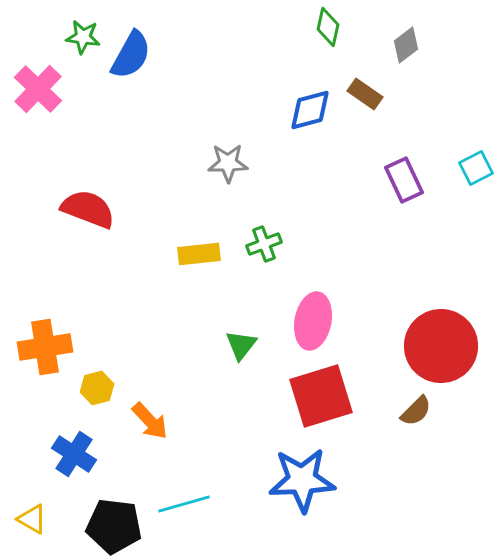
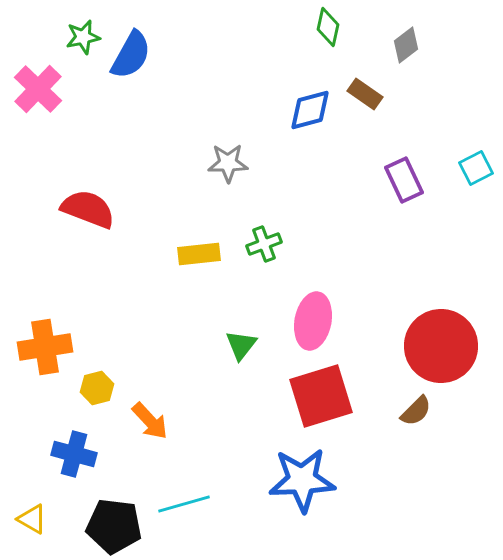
green star: rotated 20 degrees counterclockwise
blue cross: rotated 18 degrees counterclockwise
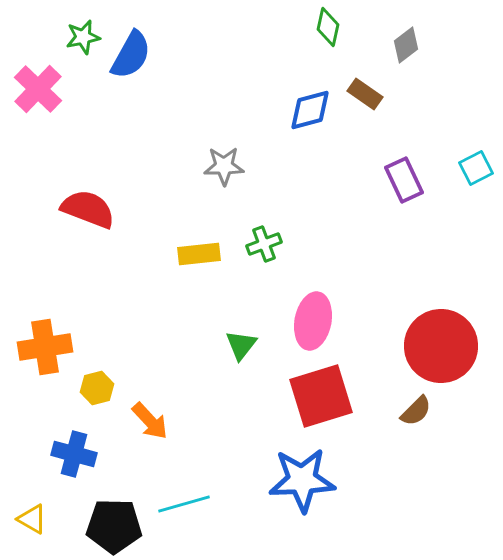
gray star: moved 4 px left, 3 px down
black pentagon: rotated 6 degrees counterclockwise
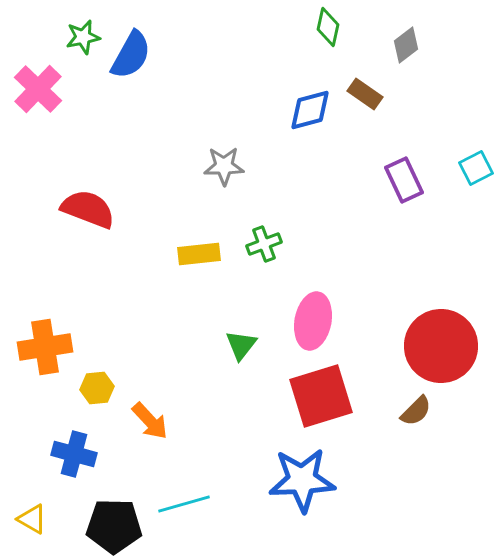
yellow hexagon: rotated 8 degrees clockwise
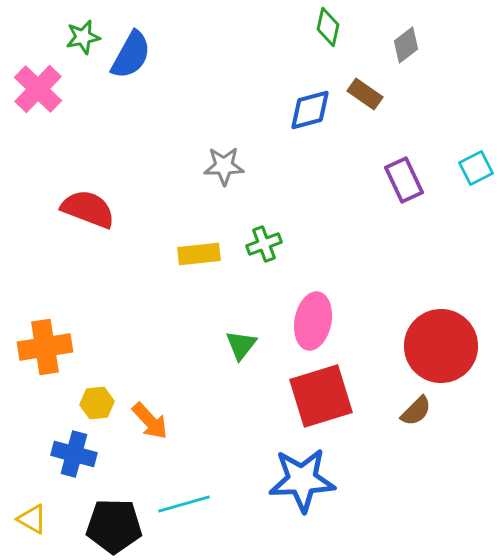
yellow hexagon: moved 15 px down
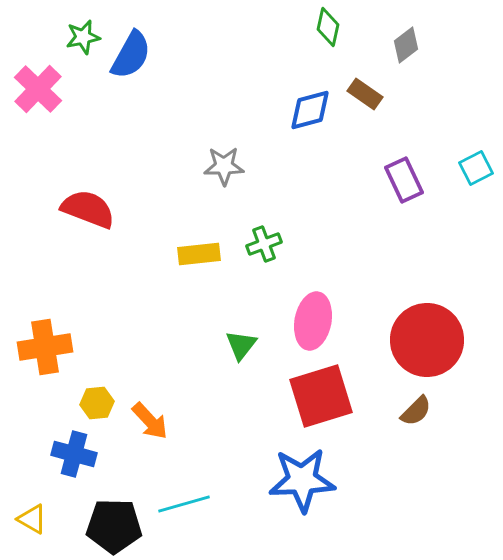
red circle: moved 14 px left, 6 px up
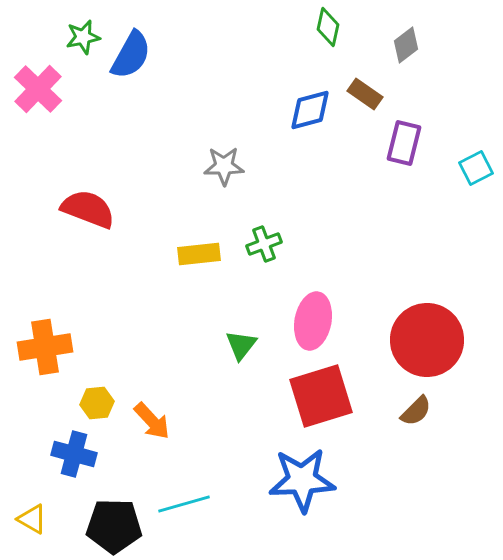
purple rectangle: moved 37 px up; rotated 39 degrees clockwise
orange arrow: moved 2 px right
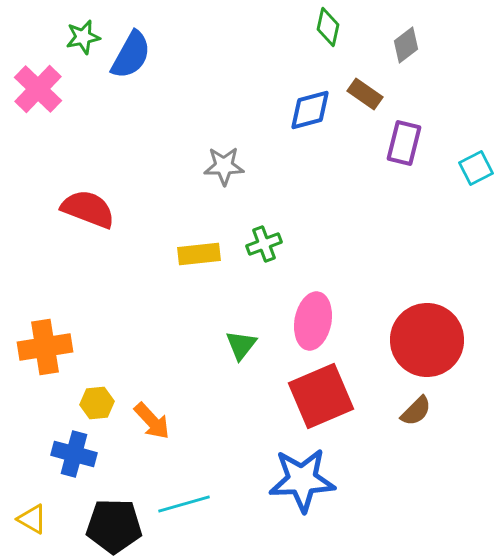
red square: rotated 6 degrees counterclockwise
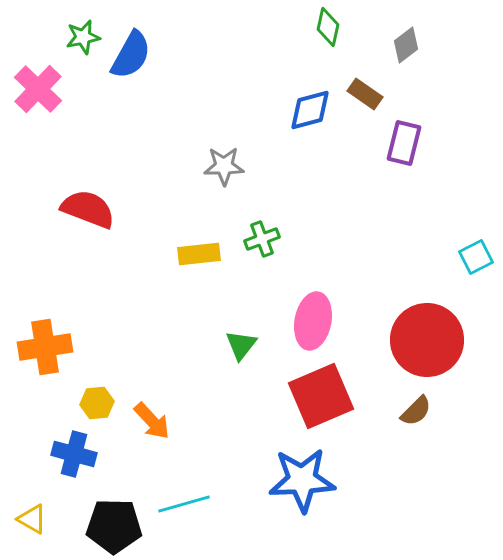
cyan square: moved 89 px down
green cross: moved 2 px left, 5 px up
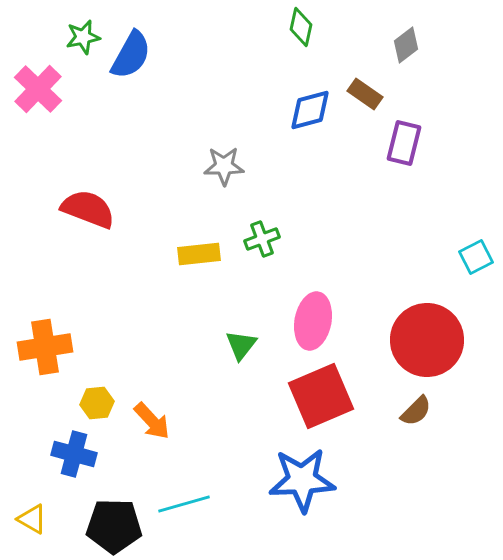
green diamond: moved 27 px left
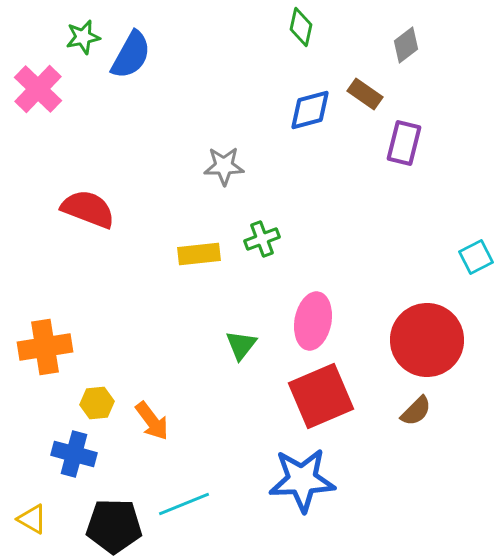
orange arrow: rotated 6 degrees clockwise
cyan line: rotated 6 degrees counterclockwise
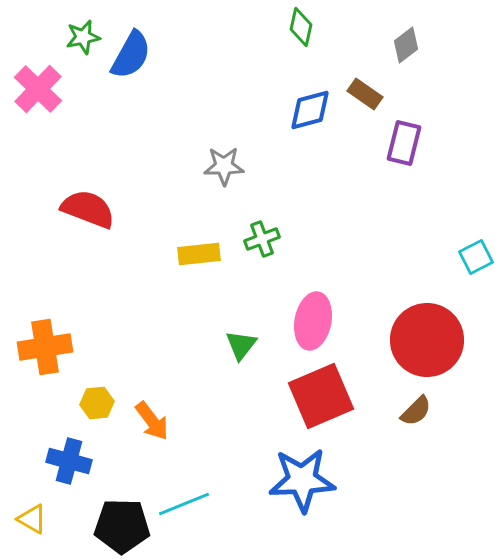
blue cross: moved 5 px left, 7 px down
black pentagon: moved 8 px right
